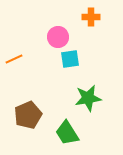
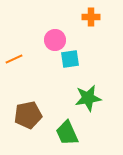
pink circle: moved 3 px left, 3 px down
brown pentagon: rotated 12 degrees clockwise
green trapezoid: rotated 8 degrees clockwise
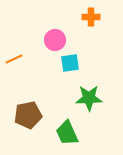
cyan square: moved 4 px down
green star: moved 1 px right; rotated 8 degrees clockwise
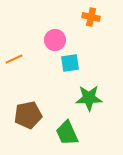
orange cross: rotated 12 degrees clockwise
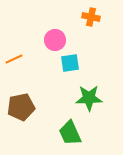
brown pentagon: moved 7 px left, 8 px up
green trapezoid: moved 3 px right
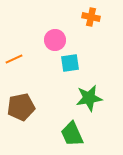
green star: rotated 8 degrees counterclockwise
green trapezoid: moved 2 px right, 1 px down
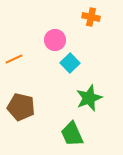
cyan square: rotated 36 degrees counterclockwise
green star: rotated 12 degrees counterclockwise
brown pentagon: rotated 24 degrees clockwise
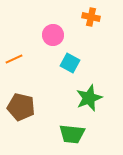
pink circle: moved 2 px left, 5 px up
cyan square: rotated 18 degrees counterclockwise
green trapezoid: rotated 60 degrees counterclockwise
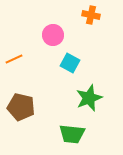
orange cross: moved 2 px up
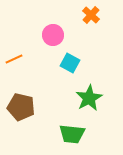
orange cross: rotated 30 degrees clockwise
green star: rotated 8 degrees counterclockwise
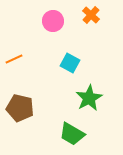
pink circle: moved 14 px up
brown pentagon: moved 1 px left, 1 px down
green trapezoid: rotated 24 degrees clockwise
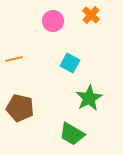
orange line: rotated 12 degrees clockwise
